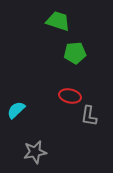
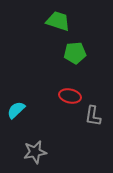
gray L-shape: moved 4 px right
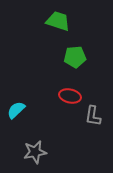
green pentagon: moved 4 px down
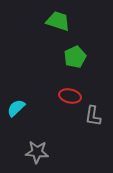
green pentagon: rotated 20 degrees counterclockwise
cyan semicircle: moved 2 px up
gray star: moved 2 px right; rotated 15 degrees clockwise
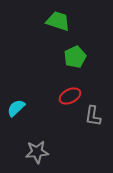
red ellipse: rotated 40 degrees counterclockwise
gray star: rotated 10 degrees counterclockwise
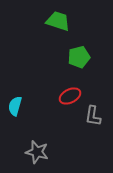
green pentagon: moved 4 px right; rotated 10 degrees clockwise
cyan semicircle: moved 1 px left, 2 px up; rotated 30 degrees counterclockwise
gray star: rotated 20 degrees clockwise
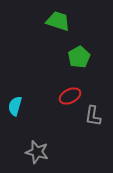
green pentagon: rotated 15 degrees counterclockwise
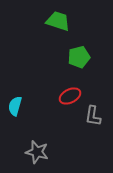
green pentagon: rotated 15 degrees clockwise
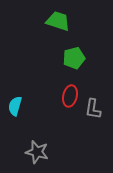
green pentagon: moved 5 px left, 1 px down
red ellipse: rotated 50 degrees counterclockwise
gray L-shape: moved 7 px up
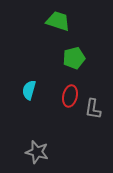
cyan semicircle: moved 14 px right, 16 px up
